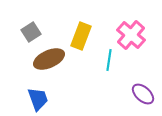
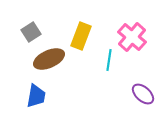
pink cross: moved 1 px right, 2 px down
blue trapezoid: moved 2 px left, 3 px up; rotated 30 degrees clockwise
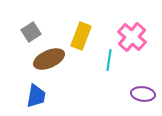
purple ellipse: rotated 35 degrees counterclockwise
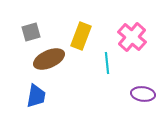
gray square: rotated 18 degrees clockwise
cyan line: moved 2 px left, 3 px down; rotated 15 degrees counterclockwise
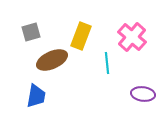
brown ellipse: moved 3 px right, 1 px down
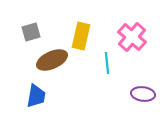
yellow rectangle: rotated 8 degrees counterclockwise
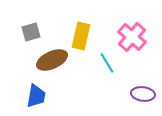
cyan line: rotated 25 degrees counterclockwise
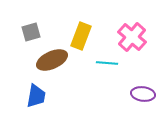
yellow rectangle: rotated 8 degrees clockwise
cyan line: rotated 55 degrees counterclockwise
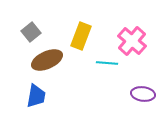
gray square: rotated 24 degrees counterclockwise
pink cross: moved 4 px down
brown ellipse: moved 5 px left
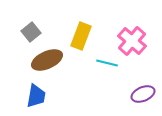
cyan line: rotated 10 degrees clockwise
purple ellipse: rotated 30 degrees counterclockwise
